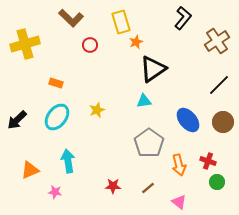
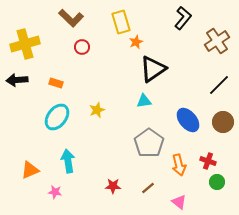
red circle: moved 8 px left, 2 px down
black arrow: moved 40 px up; rotated 40 degrees clockwise
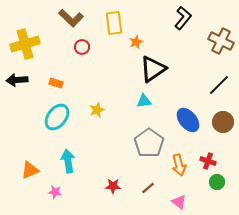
yellow rectangle: moved 7 px left, 1 px down; rotated 10 degrees clockwise
brown cross: moved 4 px right; rotated 30 degrees counterclockwise
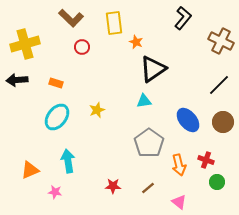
orange star: rotated 24 degrees counterclockwise
red cross: moved 2 px left, 1 px up
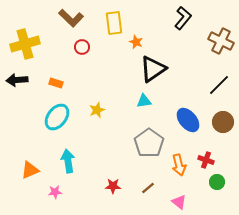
pink star: rotated 16 degrees counterclockwise
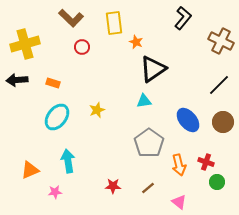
orange rectangle: moved 3 px left
red cross: moved 2 px down
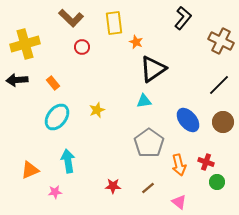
orange rectangle: rotated 32 degrees clockwise
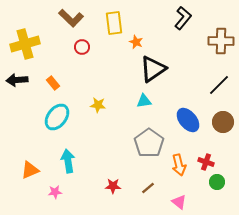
brown cross: rotated 25 degrees counterclockwise
yellow star: moved 1 px right, 5 px up; rotated 28 degrees clockwise
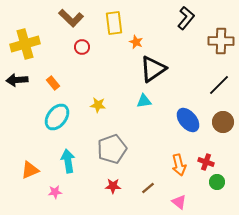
black L-shape: moved 3 px right
gray pentagon: moved 37 px left, 6 px down; rotated 16 degrees clockwise
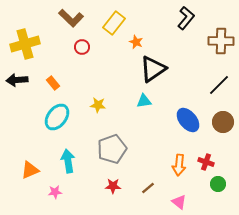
yellow rectangle: rotated 45 degrees clockwise
orange arrow: rotated 20 degrees clockwise
green circle: moved 1 px right, 2 px down
